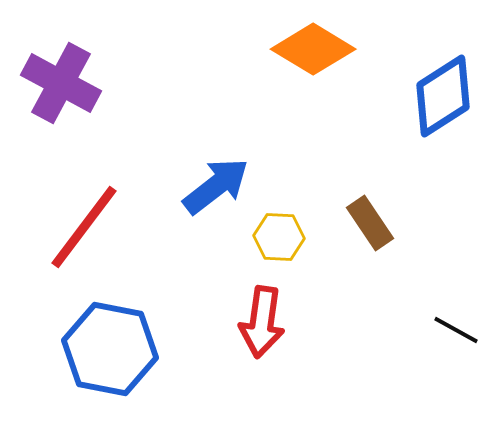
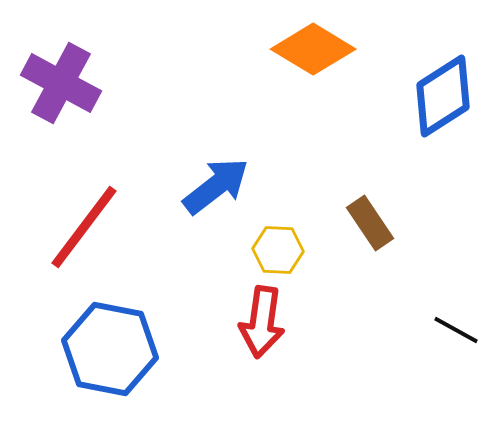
yellow hexagon: moved 1 px left, 13 px down
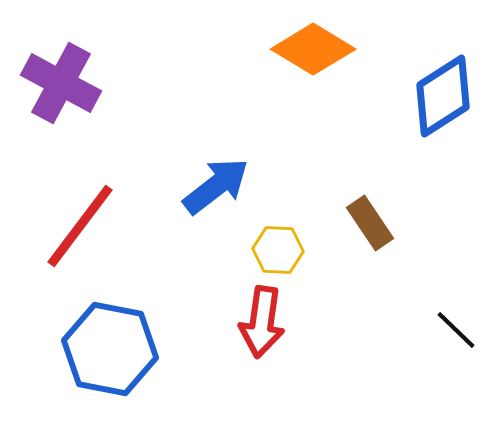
red line: moved 4 px left, 1 px up
black line: rotated 15 degrees clockwise
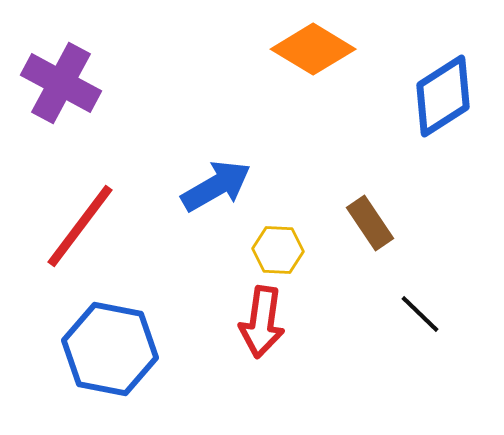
blue arrow: rotated 8 degrees clockwise
black line: moved 36 px left, 16 px up
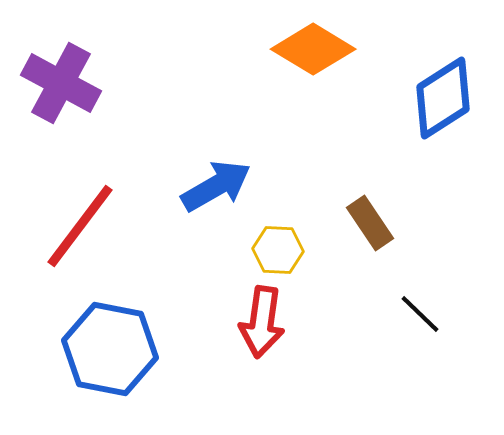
blue diamond: moved 2 px down
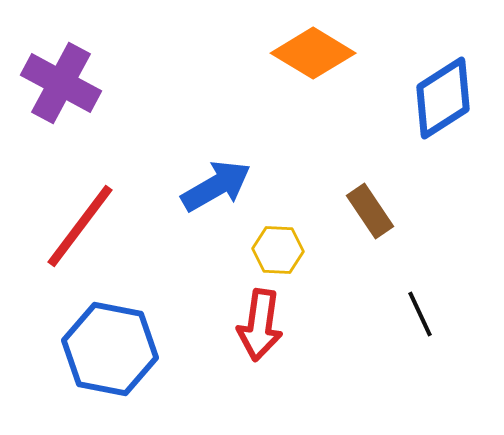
orange diamond: moved 4 px down
brown rectangle: moved 12 px up
black line: rotated 21 degrees clockwise
red arrow: moved 2 px left, 3 px down
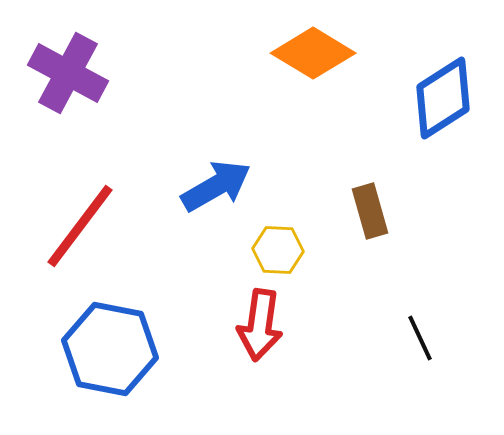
purple cross: moved 7 px right, 10 px up
brown rectangle: rotated 18 degrees clockwise
black line: moved 24 px down
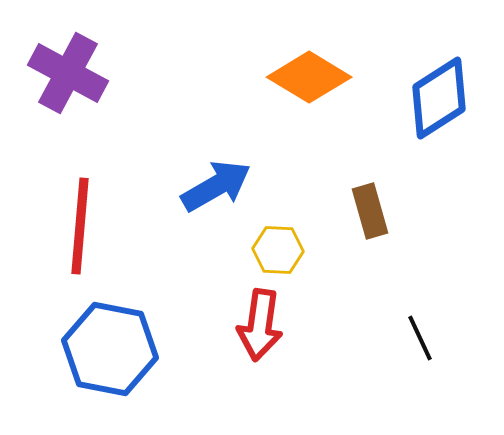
orange diamond: moved 4 px left, 24 px down
blue diamond: moved 4 px left
red line: rotated 32 degrees counterclockwise
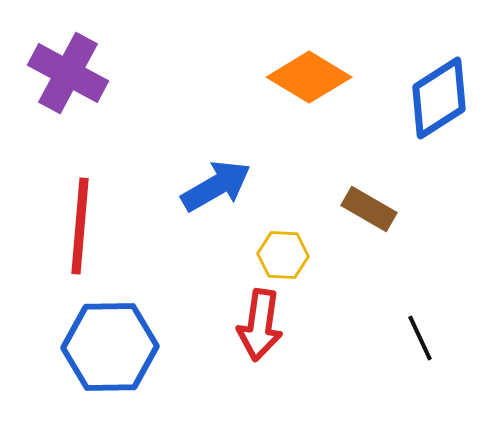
brown rectangle: moved 1 px left, 2 px up; rotated 44 degrees counterclockwise
yellow hexagon: moved 5 px right, 5 px down
blue hexagon: moved 2 px up; rotated 12 degrees counterclockwise
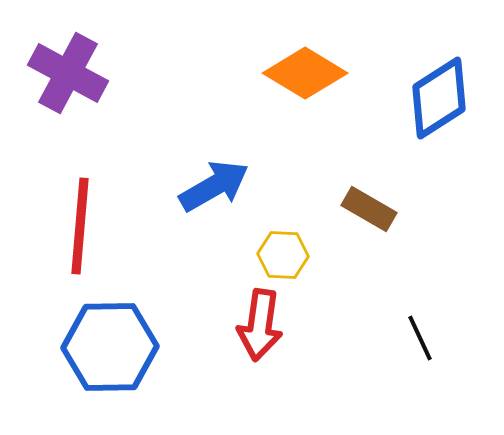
orange diamond: moved 4 px left, 4 px up
blue arrow: moved 2 px left
